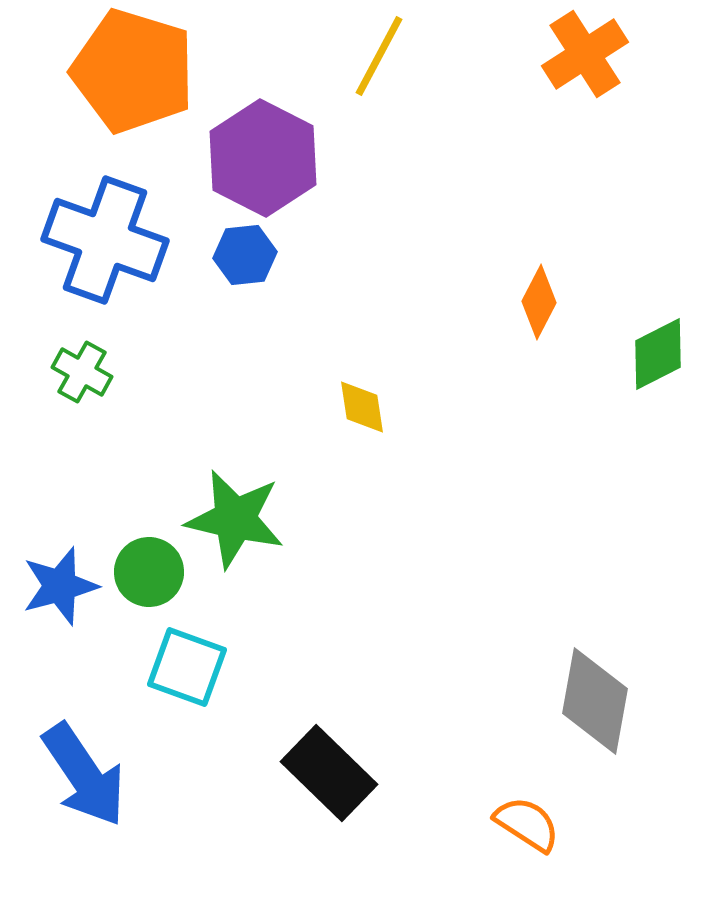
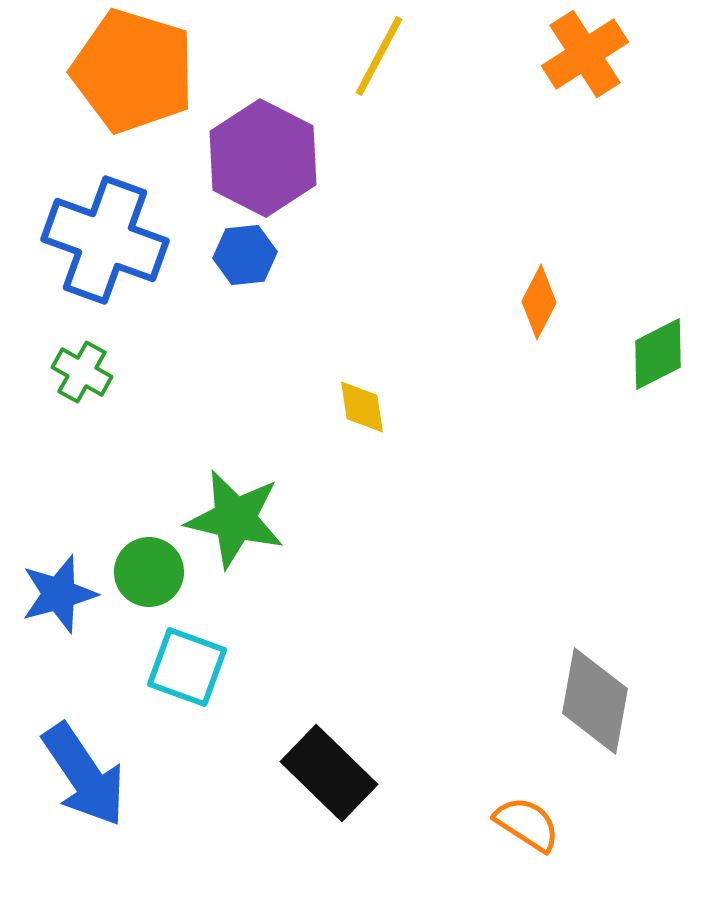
blue star: moved 1 px left, 8 px down
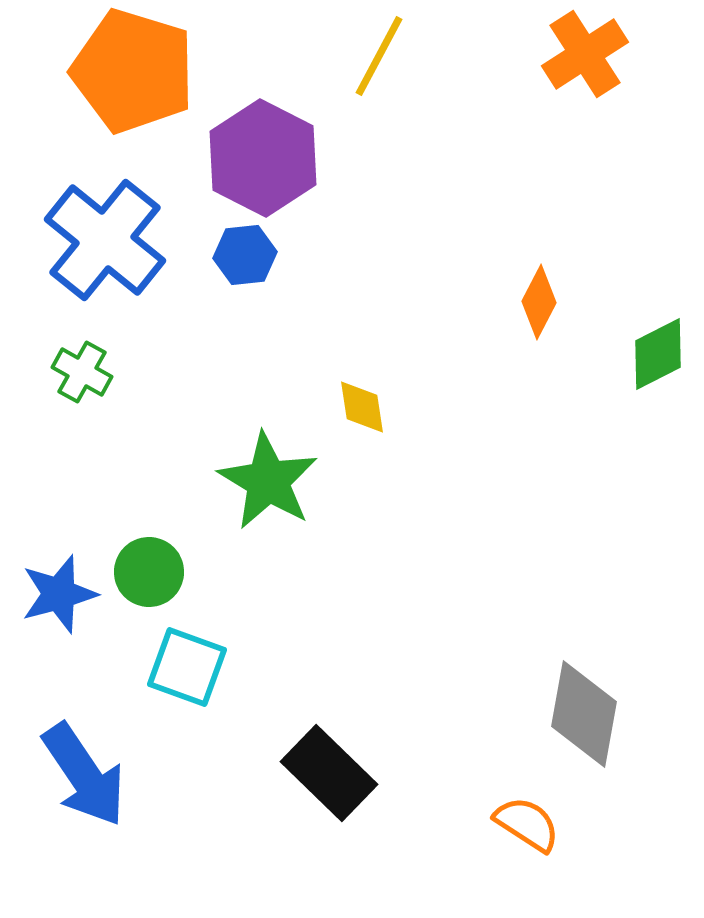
blue cross: rotated 19 degrees clockwise
green star: moved 33 px right, 38 px up; rotated 18 degrees clockwise
gray diamond: moved 11 px left, 13 px down
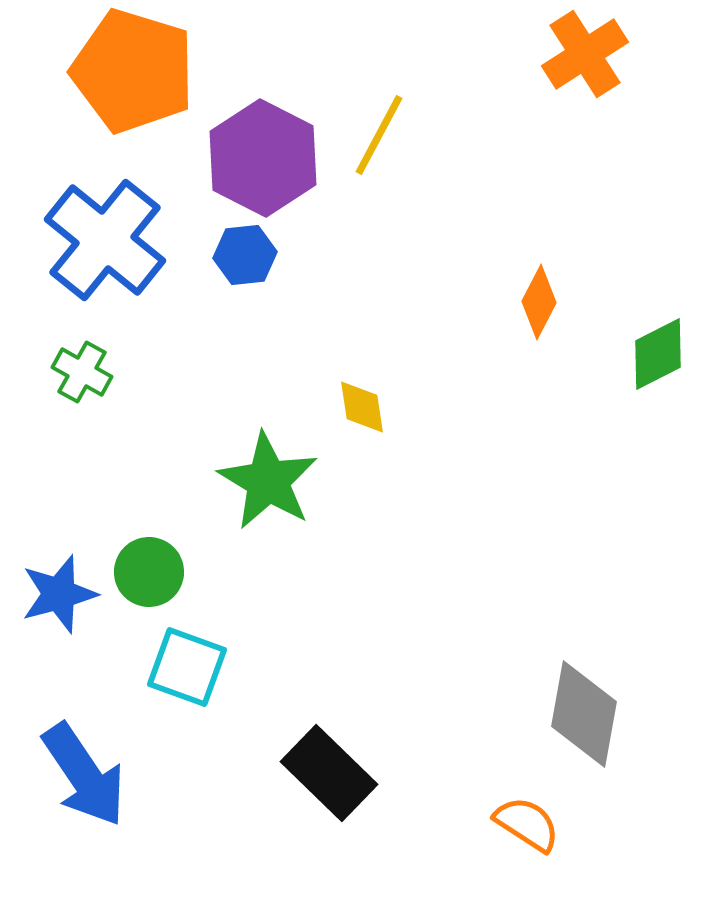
yellow line: moved 79 px down
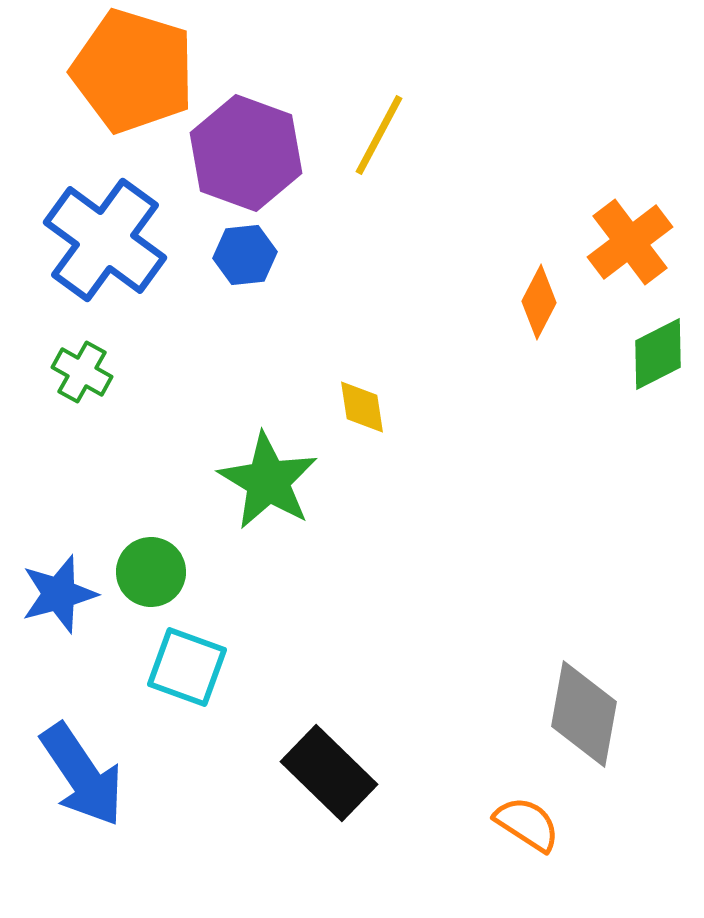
orange cross: moved 45 px right, 188 px down; rotated 4 degrees counterclockwise
purple hexagon: moved 17 px left, 5 px up; rotated 7 degrees counterclockwise
blue cross: rotated 3 degrees counterclockwise
green circle: moved 2 px right
blue arrow: moved 2 px left
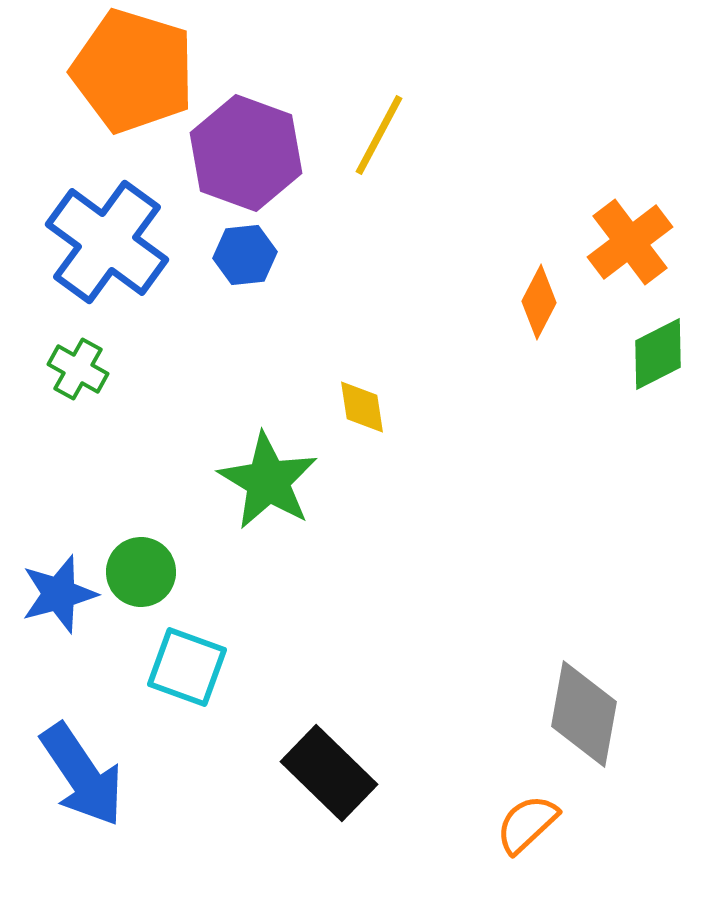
blue cross: moved 2 px right, 2 px down
green cross: moved 4 px left, 3 px up
green circle: moved 10 px left
orange semicircle: rotated 76 degrees counterclockwise
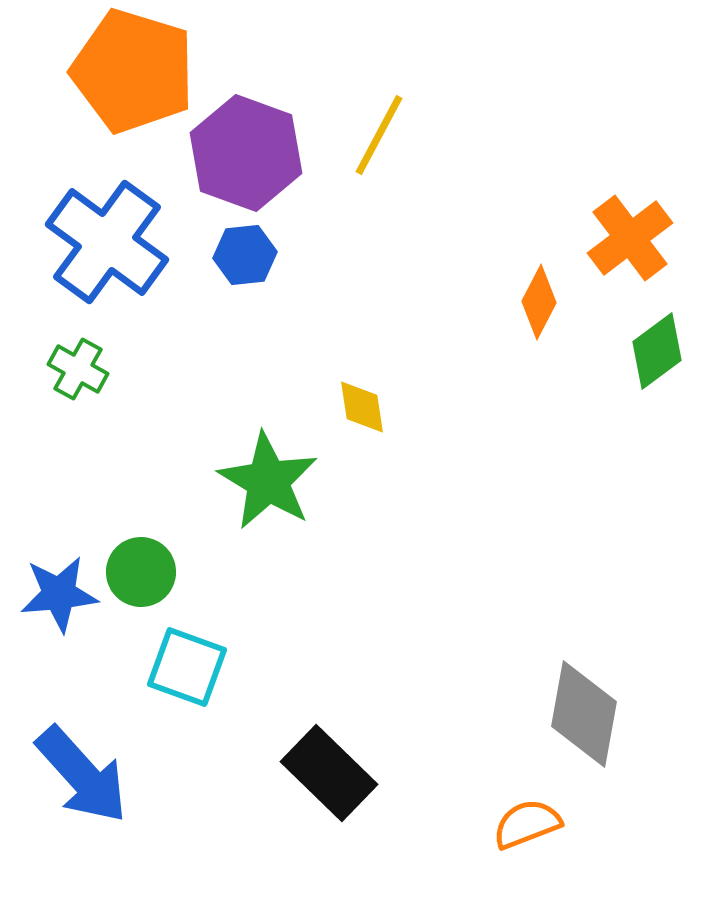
orange cross: moved 4 px up
green diamond: moved 1 px left, 3 px up; rotated 10 degrees counterclockwise
blue star: rotated 10 degrees clockwise
blue arrow: rotated 8 degrees counterclockwise
orange semicircle: rotated 22 degrees clockwise
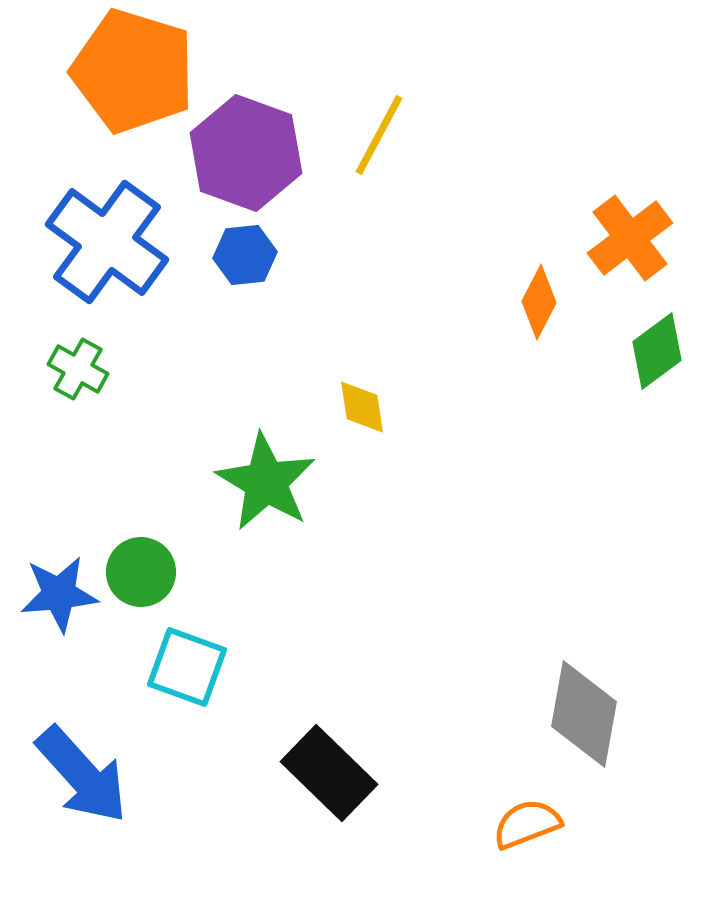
green star: moved 2 px left, 1 px down
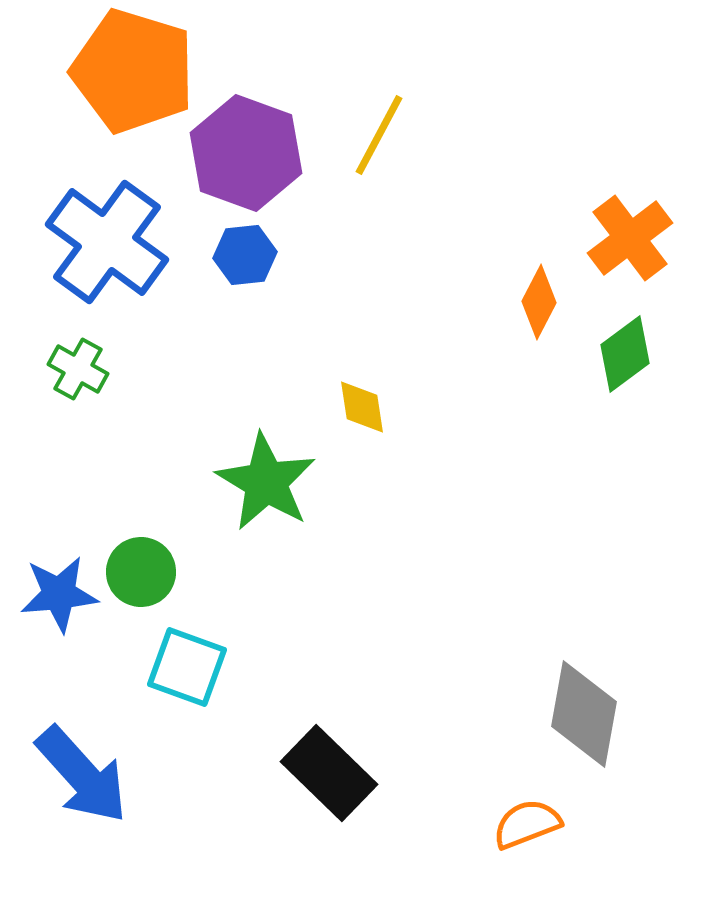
green diamond: moved 32 px left, 3 px down
